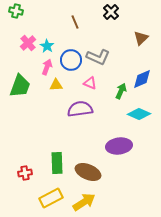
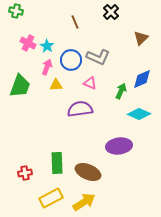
pink cross: rotated 21 degrees counterclockwise
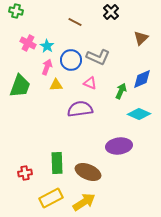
brown line: rotated 40 degrees counterclockwise
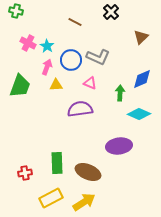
brown triangle: moved 1 px up
green arrow: moved 1 px left, 2 px down; rotated 21 degrees counterclockwise
